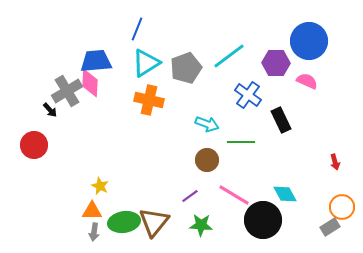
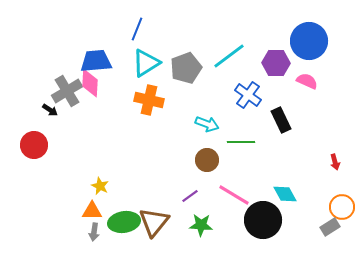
black arrow: rotated 14 degrees counterclockwise
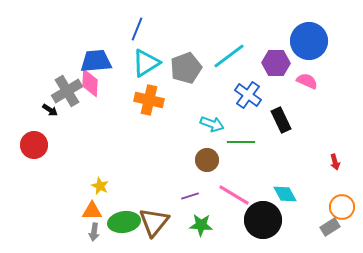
cyan arrow: moved 5 px right
purple line: rotated 18 degrees clockwise
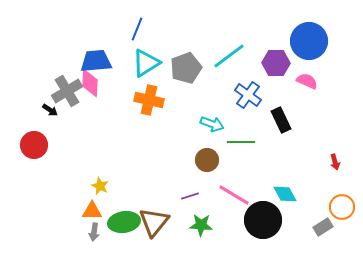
gray rectangle: moved 7 px left
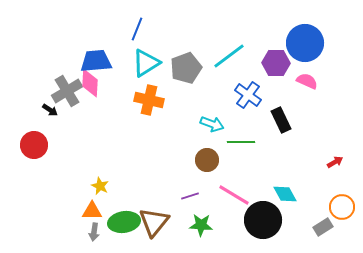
blue circle: moved 4 px left, 2 px down
red arrow: rotated 105 degrees counterclockwise
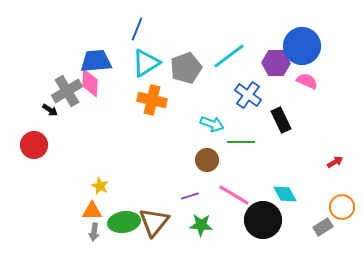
blue circle: moved 3 px left, 3 px down
orange cross: moved 3 px right
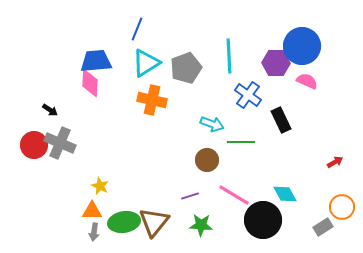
cyan line: rotated 56 degrees counterclockwise
gray cross: moved 7 px left, 52 px down; rotated 36 degrees counterclockwise
